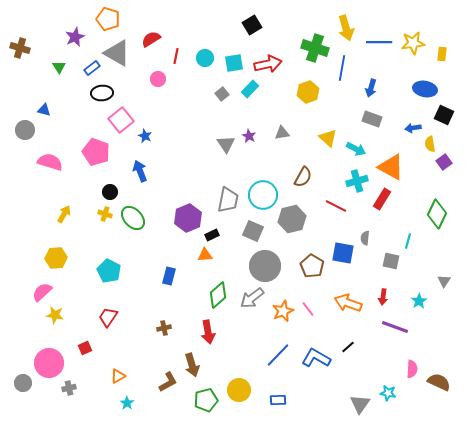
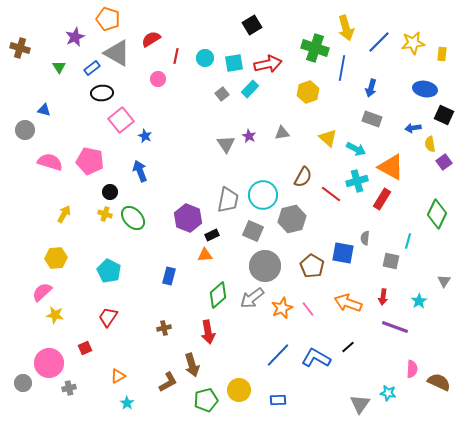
blue line at (379, 42): rotated 45 degrees counterclockwise
pink pentagon at (96, 152): moved 6 px left, 9 px down; rotated 8 degrees counterclockwise
red line at (336, 206): moved 5 px left, 12 px up; rotated 10 degrees clockwise
purple hexagon at (188, 218): rotated 16 degrees counterclockwise
orange star at (283, 311): moved 1 px left, 3 px up
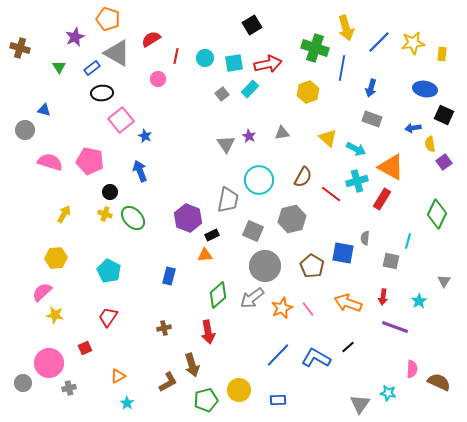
cyan circle at (263, 195): moved 4 px left, 15 px up
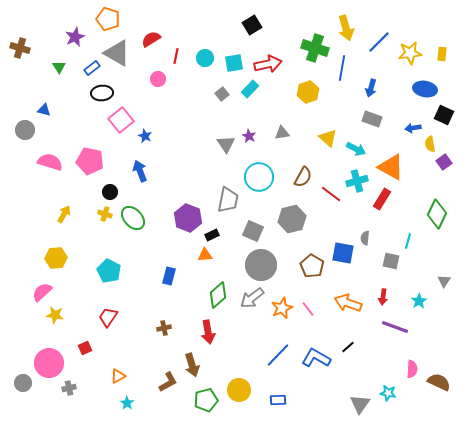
yellow star at (413, 43): moved 3 px left, 10 px down
cyan circle at (259, 180): moved 3 px up
gray circle at (265, 266): moved 4 px left, 1 px up
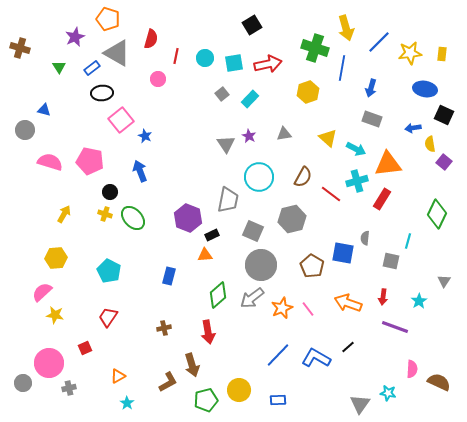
red semicircle at (151, 39): rotated 138 degrees clockwise
cyan rectangle at (250, 89): moved 10 px down
gray triangle at (282, 133): moved 2 px right, 1 px down
purple square at (444, 162): rotated 14 degrees counterclockwise
orange triangle at (391, 167): moved 3 px left, 3 px up; rotated 36 degrees counterclockwise
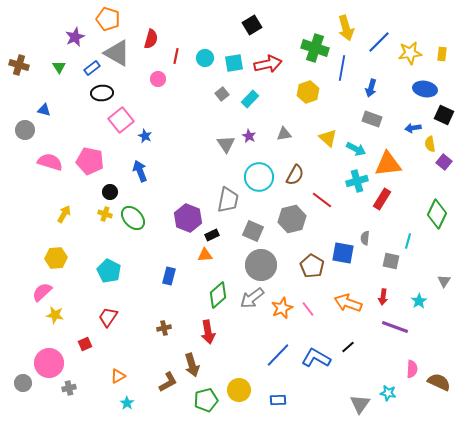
brown cross at (20, 48): moved 1 px left, 17 px down
brown semicircle at (303, 177): moved 8 px left, 2 px up
red line at (331, 194): moved 9 px left, 6 px down
red square at (85, 348): moved 4 px up
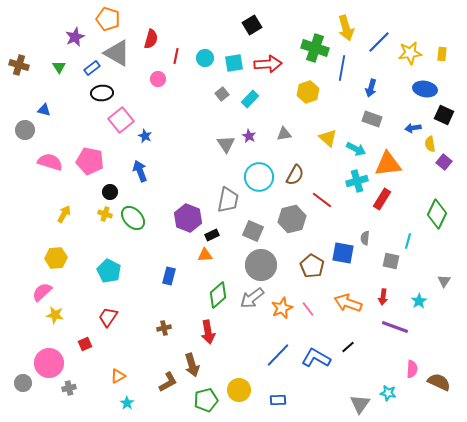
red arrow at (268, 64): rotated 8 degrees clockwise
